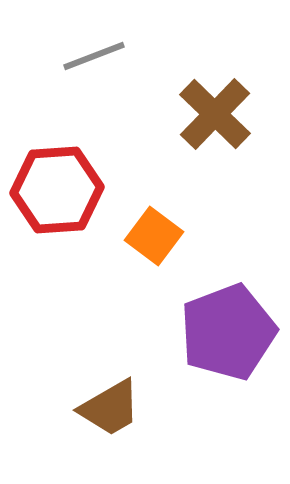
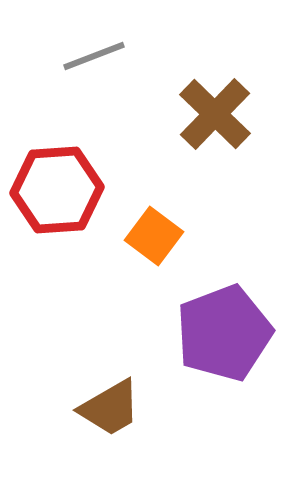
purple pentagon: moved 4 px left, 1 px down
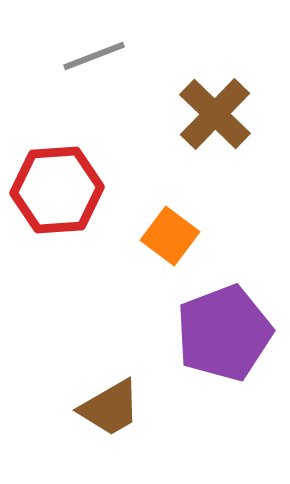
orange square: moved 16 px right
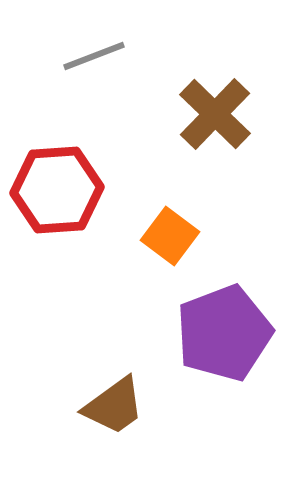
brown trapezoid: moved 4 px right, 2 px up; rotated 6 degrees counterclockwise
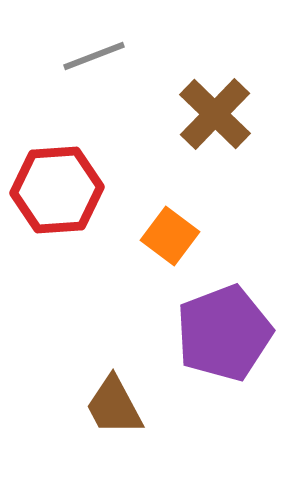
brown trapezoid: rotated 98 degrees clockwise
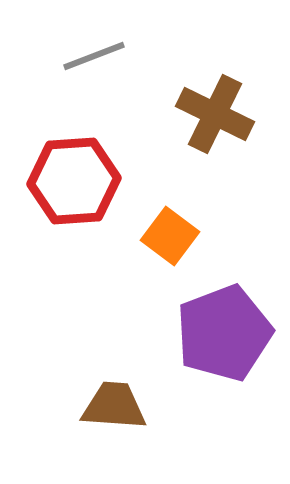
brown cross: rotated 18 degrees counterclockwise
red hexagon: moved 17 px right, 9 px up
brown trapezoid: rotated 122 degrees clockwise
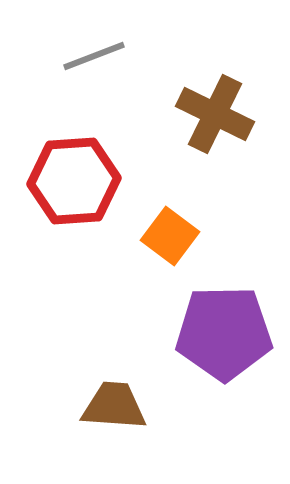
purple pentagon: rotated 20 degrees clockwise
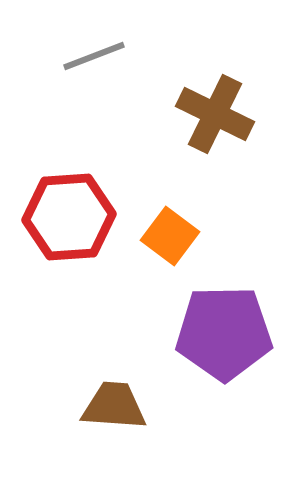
red hexagon: moved 5 px left, 36 px down
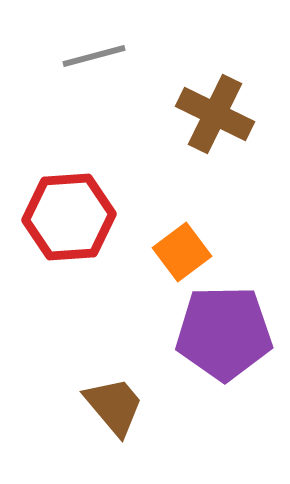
gray line: rotated 6 degrees clockwise
orange square: moved 12 px right, 16 px down; rotated 16 degrees clockwise
brown trapezoid: rotated 46 degrees clockwise
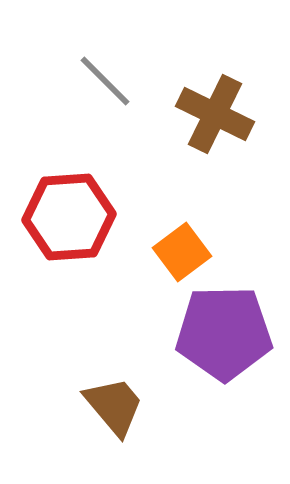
gray line: moved 11 px right, 25 px down; rotated 60 degrees clockwise
